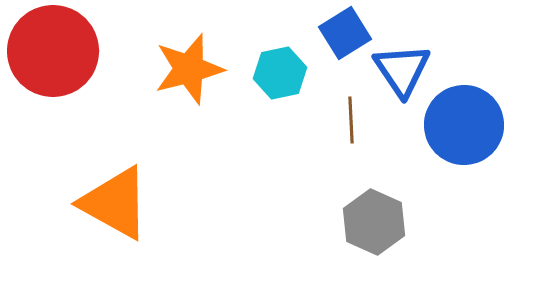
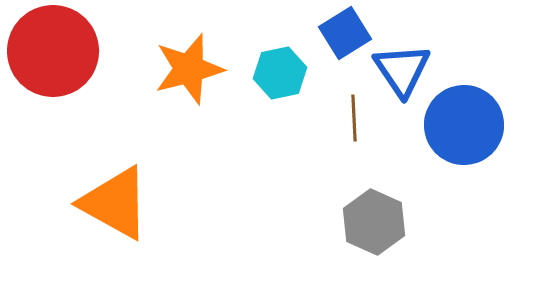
brown line: moved 3 px right, 2 px up
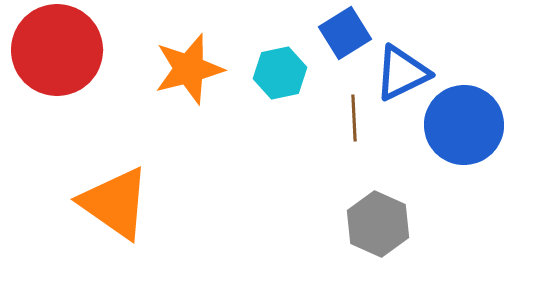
red circle: moved 4 px right, 1 px up
blue triangle: moved 3 px down; rotated 38 degrees clockwise
orange triangle: rotated 6 degrees clockwise
gray hexagon: moved 4 px right, 2 px down
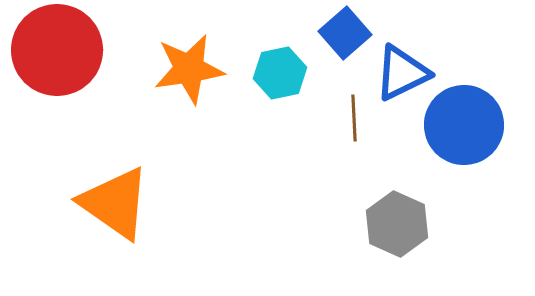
blue square: rotated 9 degrees counterclockwise
orange star: rotated 6 degrees clockwise
gray hexagon: moved 19 px right
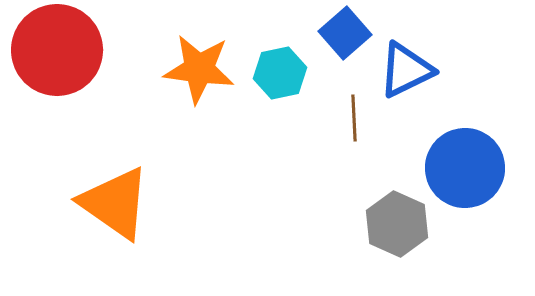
orange star: moved 10 px right; rotated 16 degrees clockwise
blue triangle: moved 4 px right, 3 px up
blue circle: moved 1 px right, 43 px down
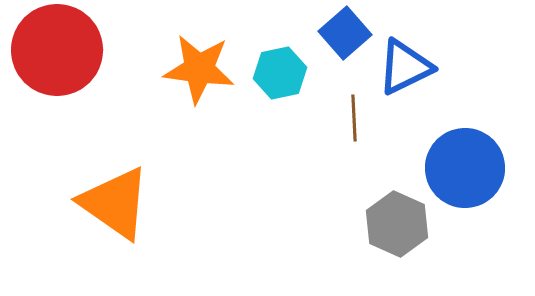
blue triangle: moved 1 px left, 3 px up
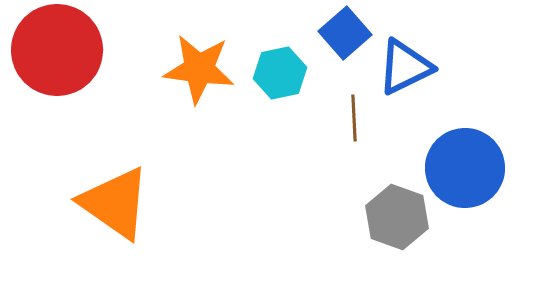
gray hexagon: moved 7 px up; rotated 4 degrees counterclockwise
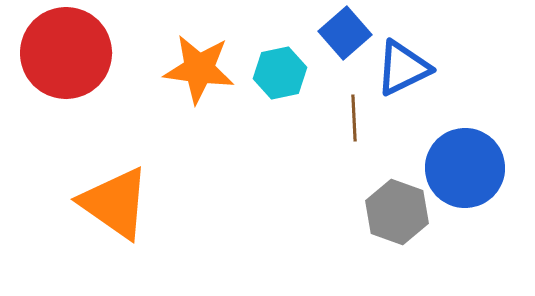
red circle: moved 9 px right, 3 px down
blue triangle: moved 2 px left, 1 px down
gray hexagon: moved 5 px up
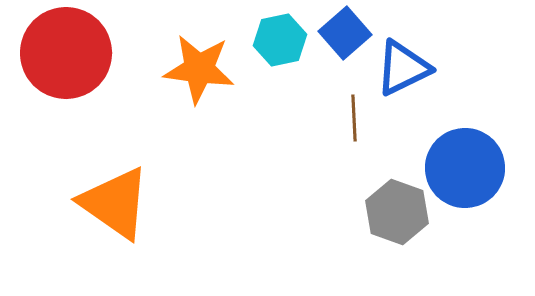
cyan hexagon: moved 33 px up
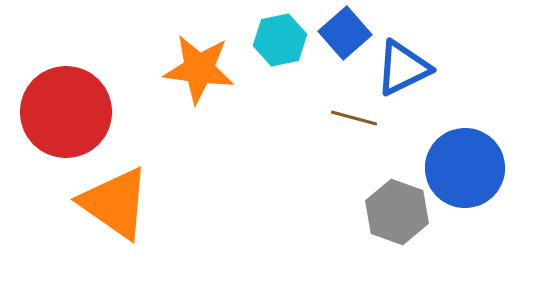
red circle: moved 59 px down
brown line: rotated 72 degrees counterclockwise
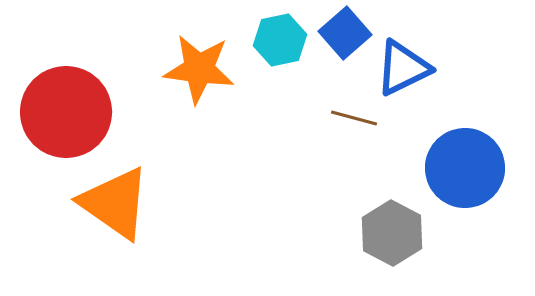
gray hexagon: moved 5 px left, 21 px down; rotated 8 degrees clockwise
